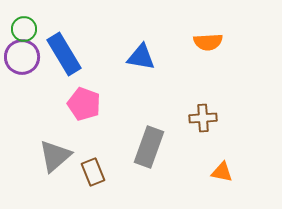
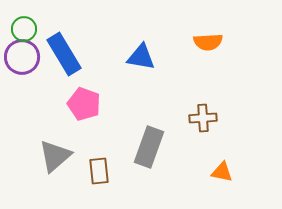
brown rectangle: moved 6 px right, 1 px up; rotated 16 degrees clockwise
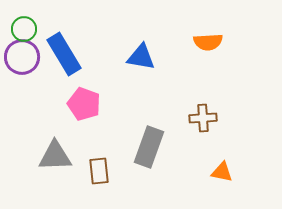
gray triangle: rotated 39 degrees clockwise
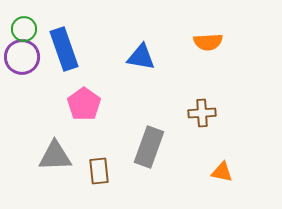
blue rectangle: moved 5 px up; rotated 12 degrees clockwise
pink pentagon: rotated 16 degrees clockwise
brown cross: moved 1 px left, 5 px up
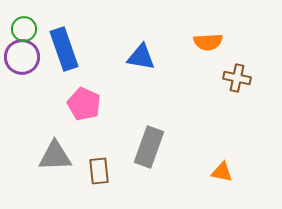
pink pentagon: rotated 12 degrees counterclockwise
brown cross: moved 35 px right, 35 px up; rotated 16 degrees clockwise
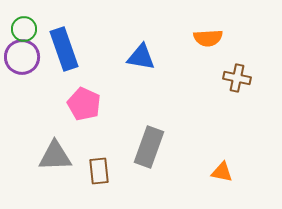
orange semicircle: moved 4 px up
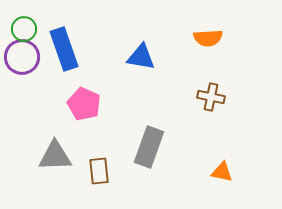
brown cross: moved 26 px left, 19 px down
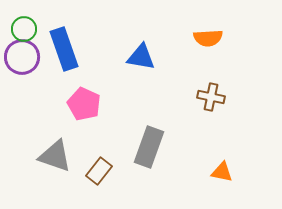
gray triangle: rotated 21 degrees clockwise
brown rectangle: rotated 44 degrees clockwise
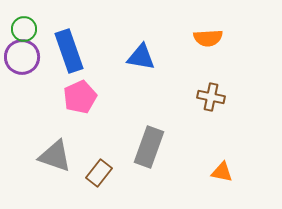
blue rectangle: moved 5 px right, 2 px down
pink pentagon: moved 4 px left, 7 px up; rotated 24 degrees clockwise
brown rectangle: moved 2 px down
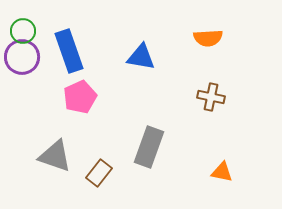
green circle: moved 1 px left, 2 px down
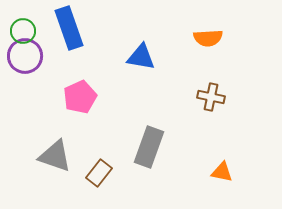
blue rectangle: moved 23 px up
purple circle: moved 3 px right, 1 px up
